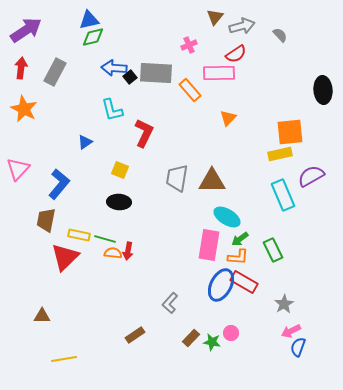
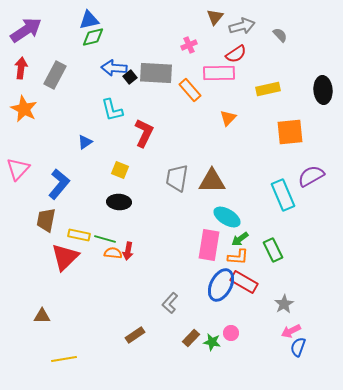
gray rectangle at (55, 72): moved 3 px down
yellow rectangle at (280, 154): moved 12 px left, 65 px up
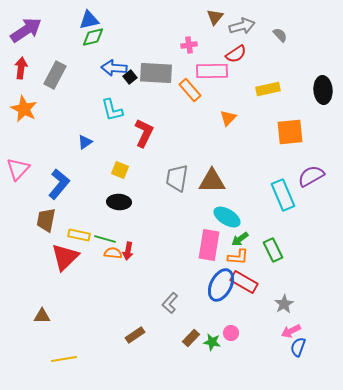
pink cross at (189, 45): rotated 14 degrees clockwise
pink rectangle at (219, 73): moved 7 px left, 2 px up
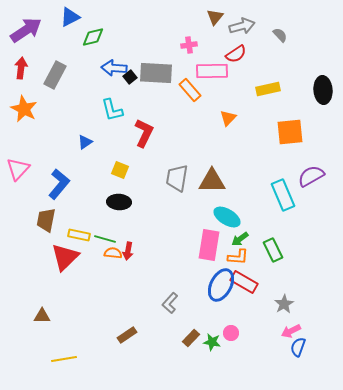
blue triangle at (89, 20): moved 19 px left, 3 px up; rotated 15 degrees counterclockwise
brown rectangle at (135, 335): moved 8 px left
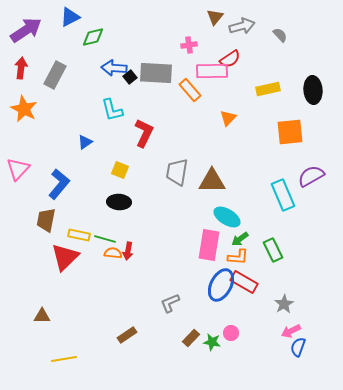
red semicircle at (236, 54): moved 6 px left, 5 px down
black ellipse at (323, 90): moved 10 px left
gray trapezoid at (177, 178): moved 6 px up
gray L-shape at (170, 303): rotated 25 degrees clockwise
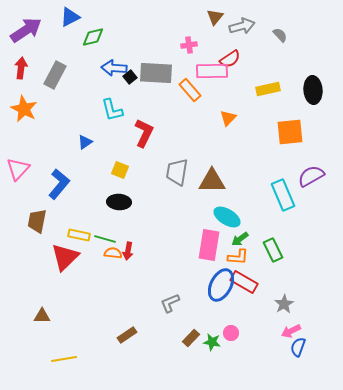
brown trapezoid at (46, 220): moved 9 px left, 1 px down
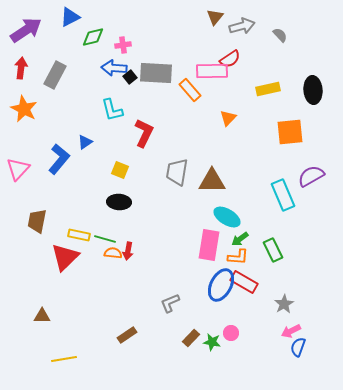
pink cross at (189, 45): moved 66 px left
blue L-shape at (59, 184): moved 25 px up
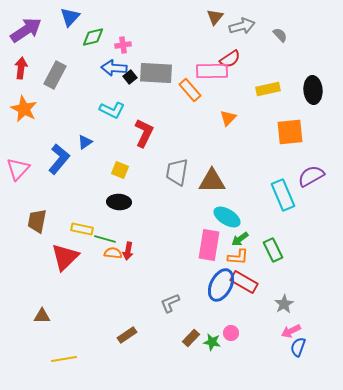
blue triangle at (70, 17): rotated 20 degrees counterclockwise
cyan L-shape at (112, 110): rotated 50 degrees counterclockwise
yellow rectangle at (79, 235): moved 3 px right, 6 px up
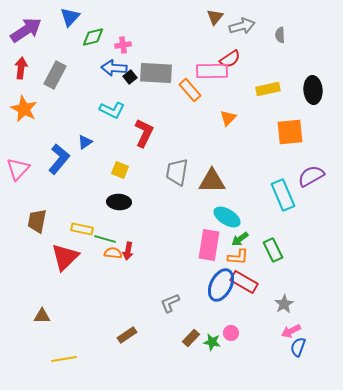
gray semicircle at (280, 35): rotated 140 degrees counterclockwise
